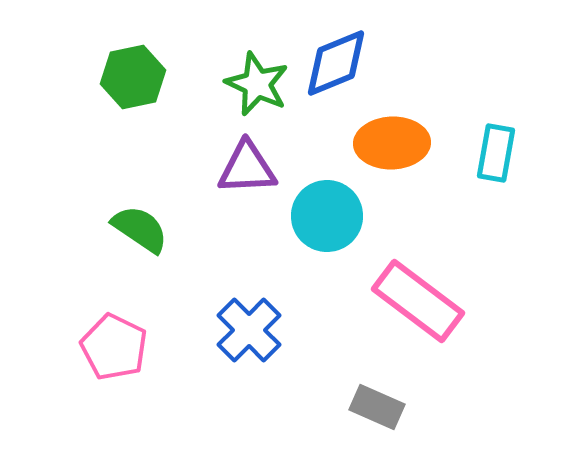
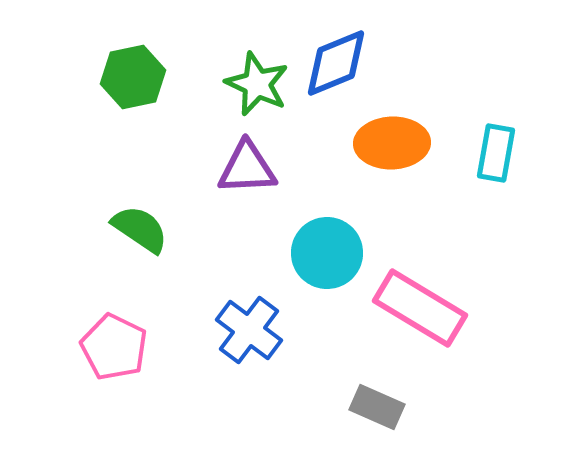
cyan circle: moved 37 px down
pink rectangle: moved 2 px right, 7 px down; rotated 6 degrees counterclockwise
blue cross: rotated 8 degrees counterclockwise
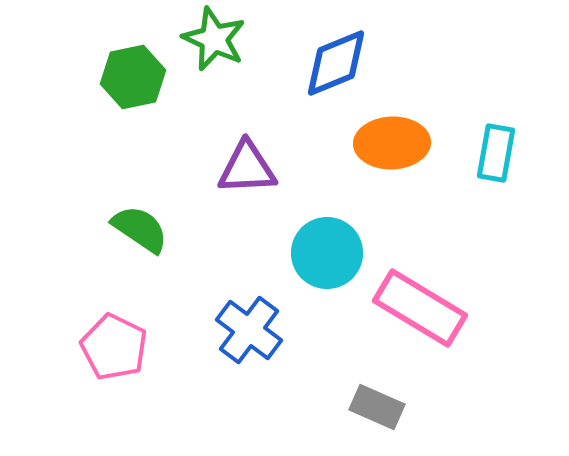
green star: moved 43 px left, 45 px up
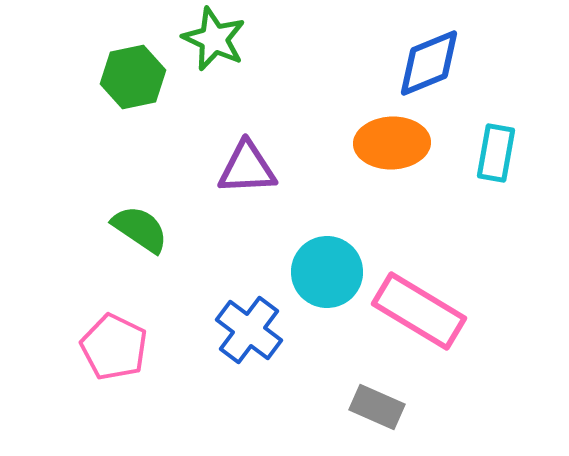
blue diamond: moved 93 px right
cyan circle: moved 19 px down
pink rectangle: moved 1 px left, 3 px down
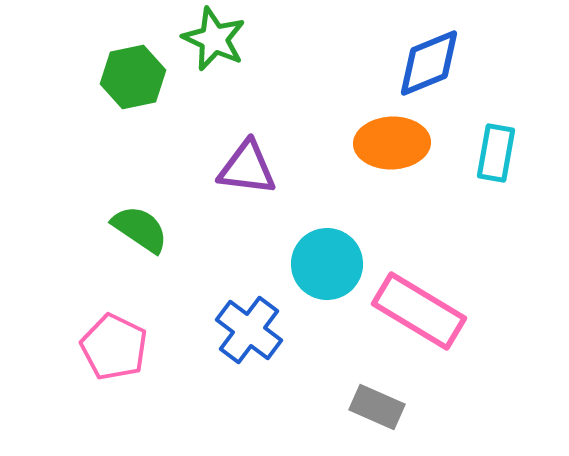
purple triangle: rotated 10 degrees clockwise
cyan circle: moved 8 px up
